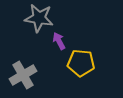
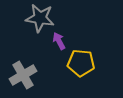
gray star: moved 1 px right
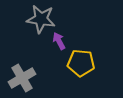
gray star: moved 1 px right, 1 px down
gray cross: moved 1 px left, 3 px down
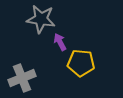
purple arrow: moved 1 px right, 1 px down
gray cross: rotated 8 degrees clockwise
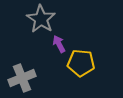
gray star: rotated 24 degrees clockwise
purple arrow: moved 1 px left, 2 px down
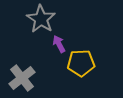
yellow pentagon: rotated 8 degrees counterclockwise
gray cross: rotated 16 degrees counterclockwise
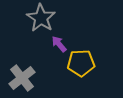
gray star: moved 1 px up
purple arrow: rotated 12 degrees counterclockwise
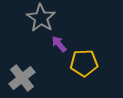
yellow pentagon: moved 3 px right
